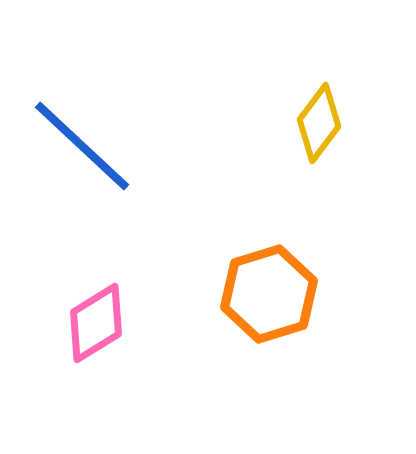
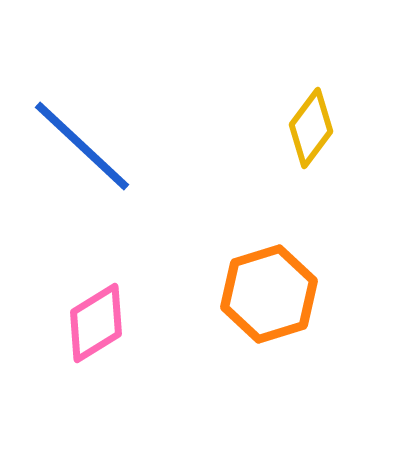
yellow diamond: moved 8 px left, 5 px down
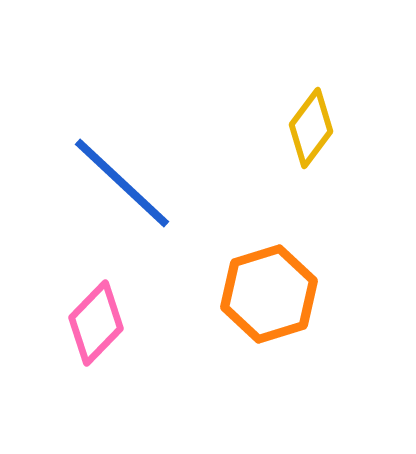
blue line: moved 40 px right, 37 px down
pink diamond: rotated 14 degrees counterclockwise
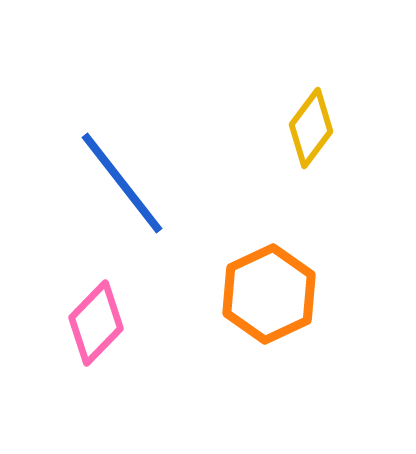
blue line: rotated 9 degrees clockwise
orange hexagon: rotated 8 degrees counterclockwise
